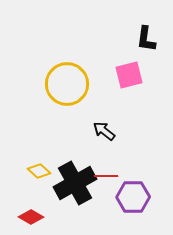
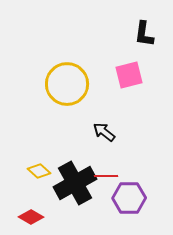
black L-shape: moved 2 px left, 5 px up
black arrow: moved 1 px down
purple hexagon: moved 4 px left, 1 px down
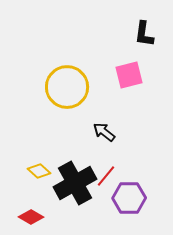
yellow circle: moved 3 px down
red line: rotated 50 degrees counterclockwise
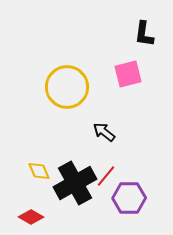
pink square: moved 1 px left, 1 px up
yellow diamond: rotated 25 degrees clockwise
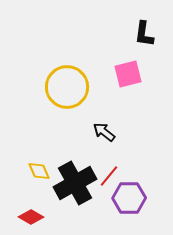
red line: moved 3 px right
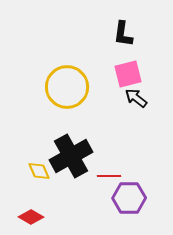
black L-shape: moved 21 px left
black arrow: moved 32 px right, 34 px up
red line: rotated 50 degrees clockwise
black cross: moved 4 px left, 27 px up
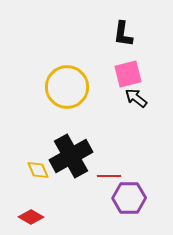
yellow diamond: moved 1 px left, 1 px up
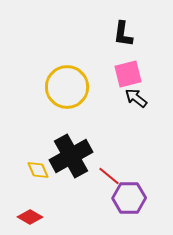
red line: rotated 40 degrees clockwise
red diamond: moved 1 px left
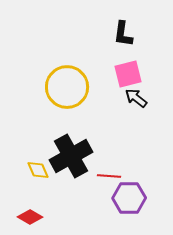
red line: rotated 35 degrees counterclockwise
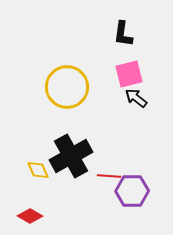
pink square: moved 1 px right
purple hexagon: moved 3 px right, 7 px up
red diamond: moved 1 px up
